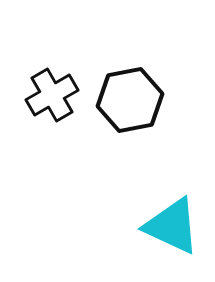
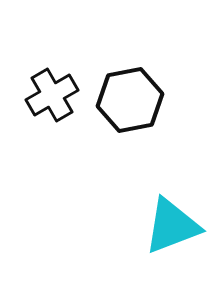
cyan triangle: rotated 46 degrees counterclockwise
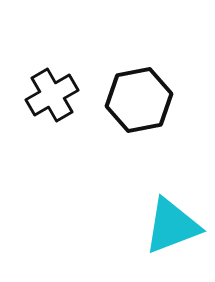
black hexagon: moved 9 px right
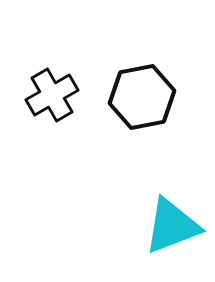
black hexagon: moved 3 px right, 3 px up
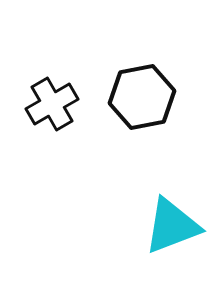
black cross: moved 9 px down
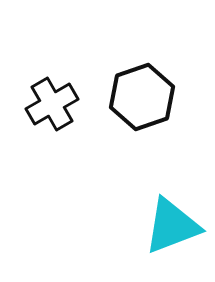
black hexagon: rotated 8 degrees counterclockwise
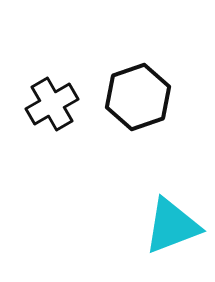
black hexagon: moved 4 px left
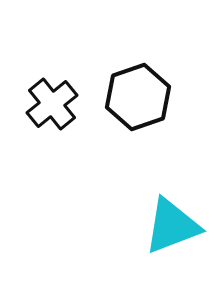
black cross: rotated 9 degrees counterclockwise
